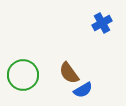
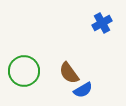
green circle: moved 1 px right, 4 px up
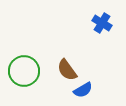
blue cross: rotated 30 degrees counterclockwise
brown semicircle: moved 2 px left, 3 px up
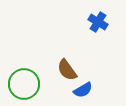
blue cross: moved 4 px left, 1 px up
green circle: moved 13 px down
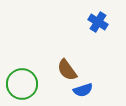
green circle: moved 2 px left
blue semicircle: rotated 12 degrees clockwise
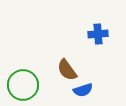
blue cross: moved 12 px down; rotated 36 degrees counterclockwise
green circle: moved 1 px right, 1 px down
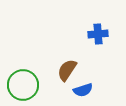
brown semicircle: rotated 70 degrees clockwise
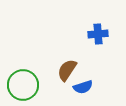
blue semicircle: moved 3 px up
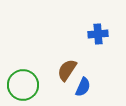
blue semicircle: rotated 48 degrees counterclockwise
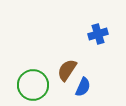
blue cross: rotated 12 degrees counterclockwise
green circle: moved 10 px right
